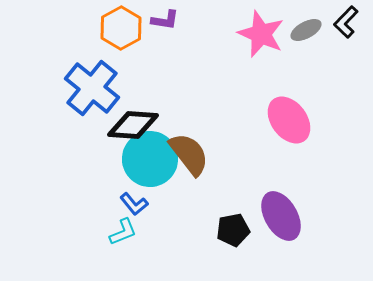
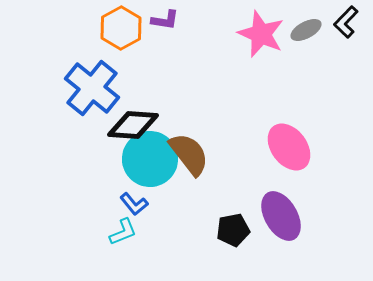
pink ellipse: moved 27 px down
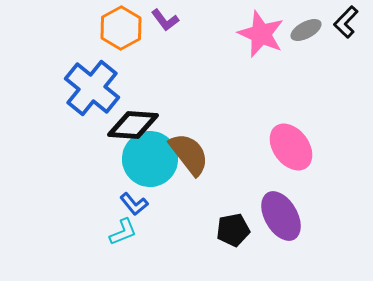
purple L-shape: rotated 44 degrees clockwise
pink ellipse: moved 2 px right
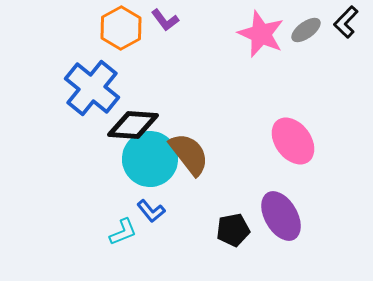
gray ellipse: rotated 8 degrees counterclockwise
pink ellipse: moved 2 px right, 6 px up
blue L-shape: moved 17 px right, 7 px down
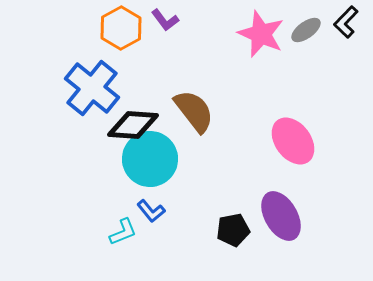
brown semicircle: moved 5 px right, 43 px up
